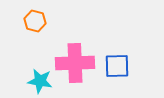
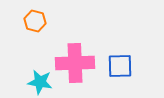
blue square: moved 3 px right
cyan star: moved 1 px down
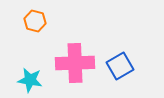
blue square: rotated 28 degrees counterclockwise
cyan star: moved 10 px left, 2 px up
